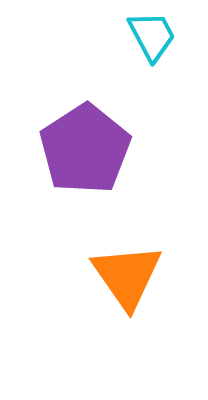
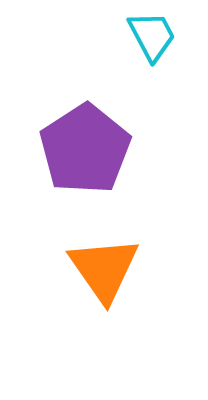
orange triangle: moved 23 px left, 7 px up
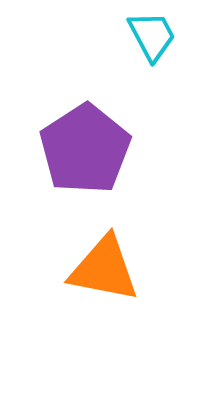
orange triangle: rotated 44 degrees counterclockwise
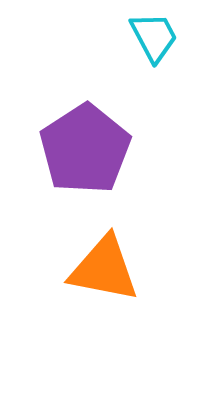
cyan trapezoid: moved 2 px right, 1 px down
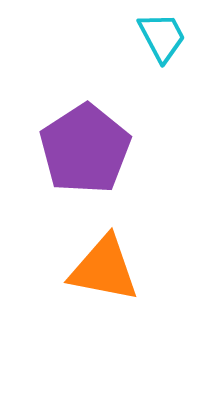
cyan trapezoid: moved 8 px right
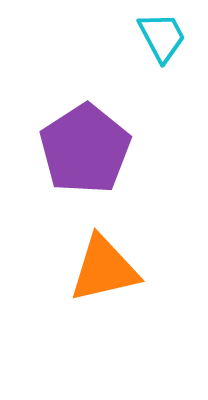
orange triangle: rotated 24 degrees counterclockwise
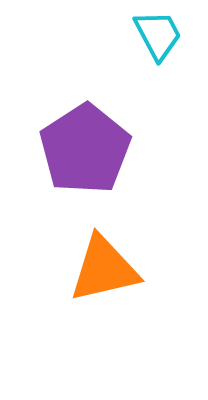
cyan trapezoid: moved 4 px left, 2 px up
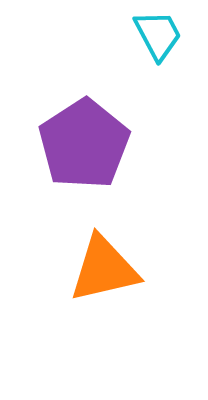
purple pentagon: moved 1 px left, 5 px up
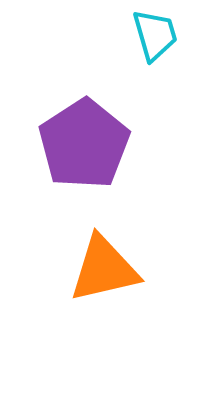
cyan trapezoid: moved 3 px left; rotated 12 degrees clockwise
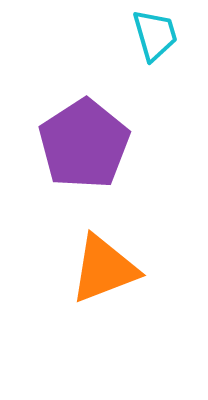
orange triangle: rotated 8 degrees counterclockwise
